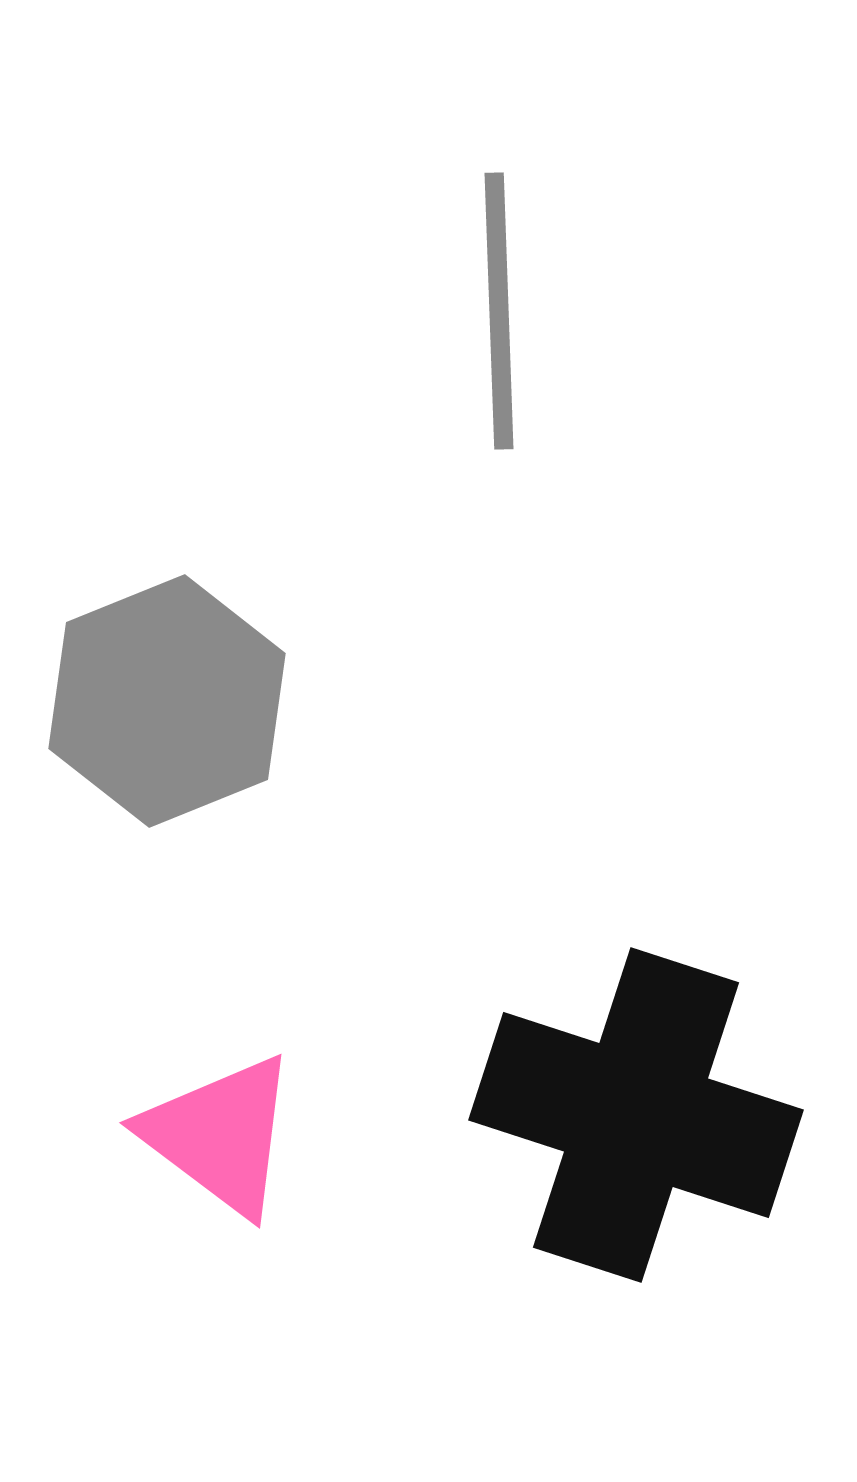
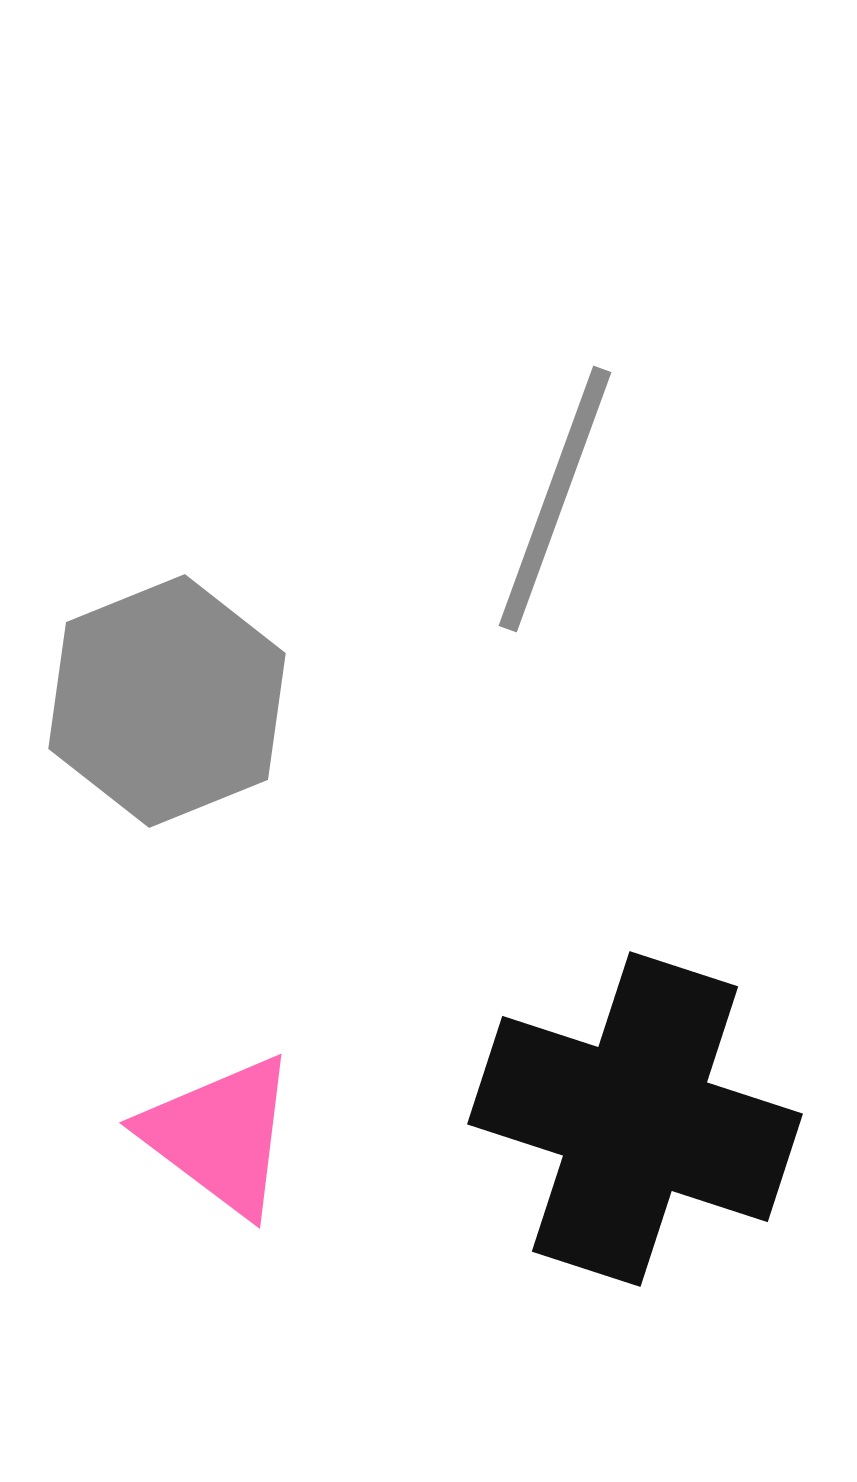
gray line: moved 56 px right, 188 px down; rotated 22 degrees clockwise
black cross: moved 1 px left, 4 px down
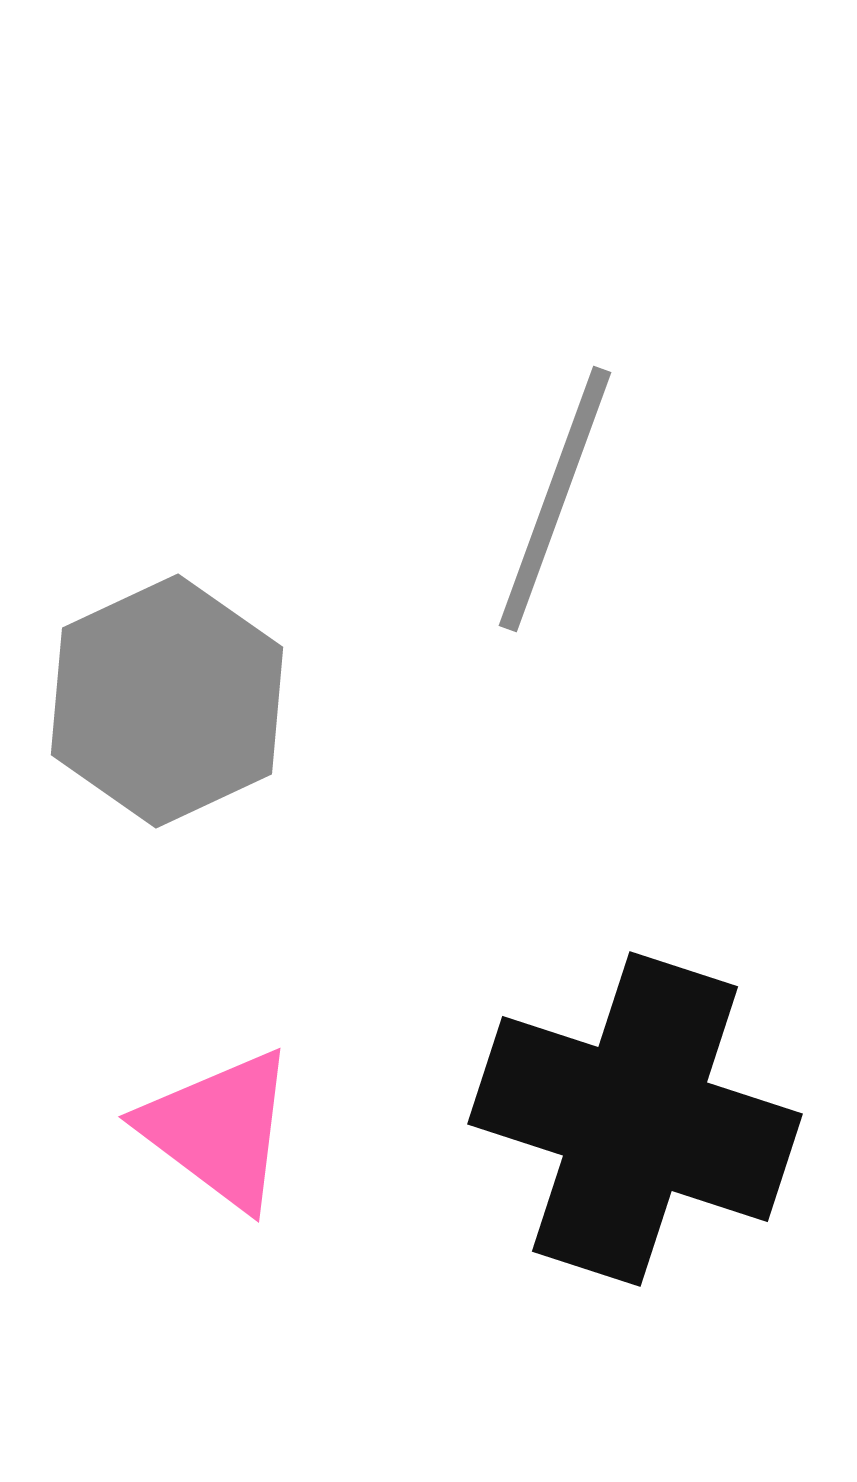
gray hexagon: rotated 3 degrees counterclockwise
pink triangle: moved 1 px left, 6 px up
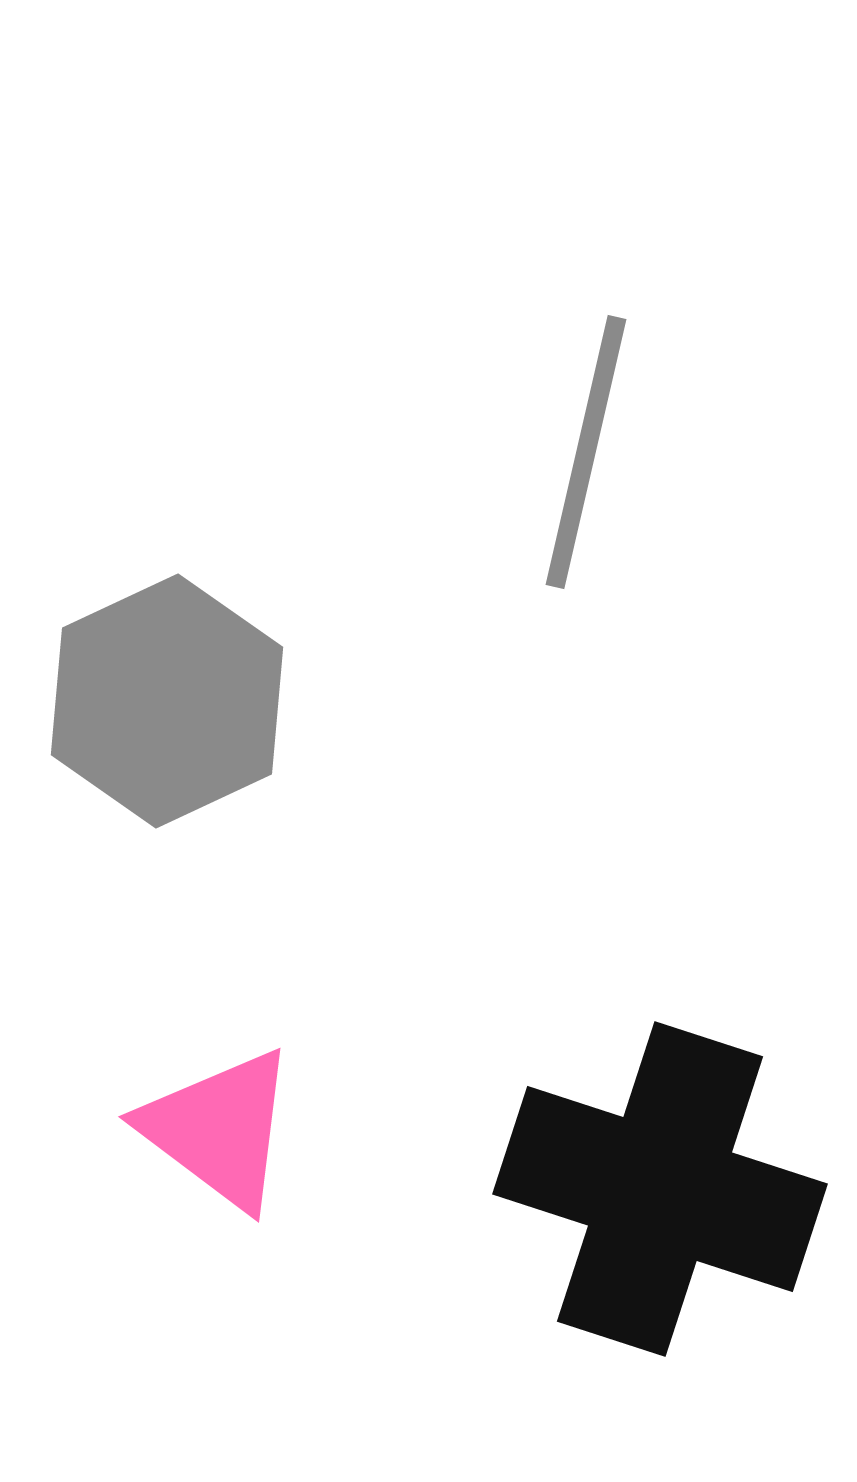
gray line: moved 31 px right, 47 px up; rotated 7 degrees counterclockwise
black cross: moved 25 px right, 70 px down
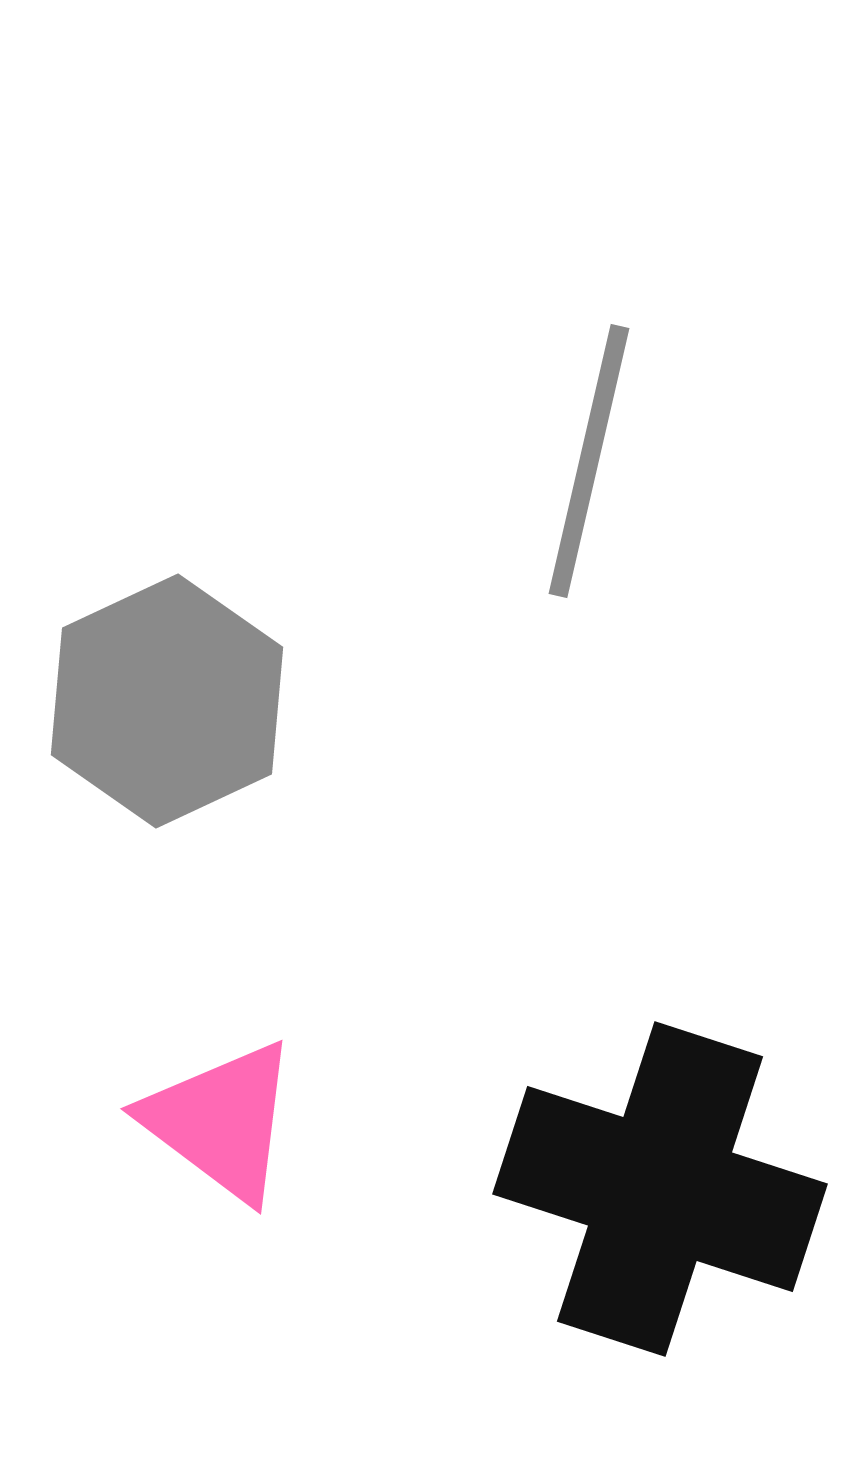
gray line: moved 3 px right, 9 px down
pink triangle: moved 2 px right, 8 px up
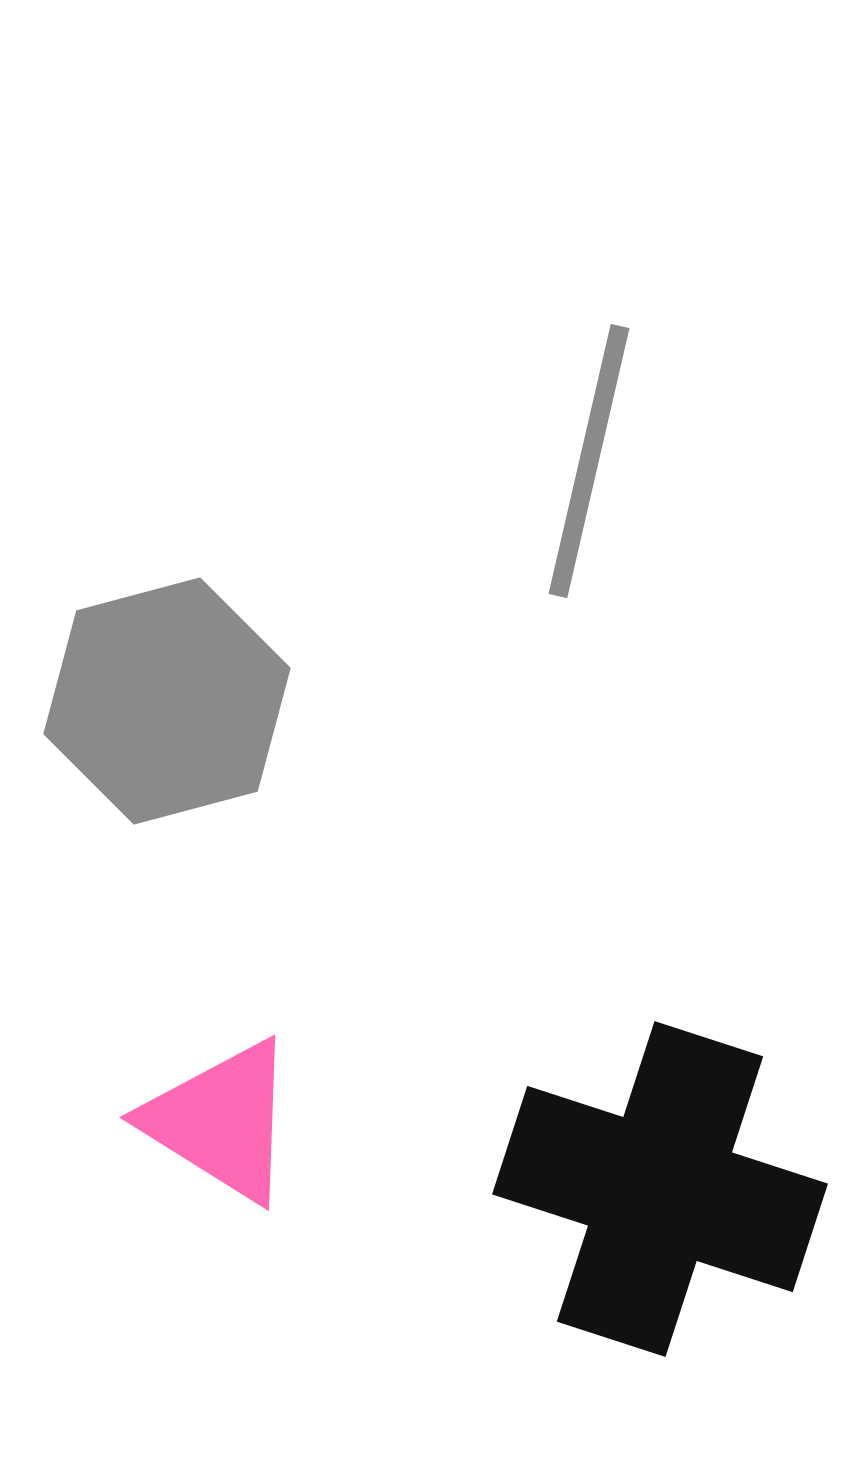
gray hexagon: rotated 10 degrees clockwise
pink triangle: rotated 5 degrees counterclockwise
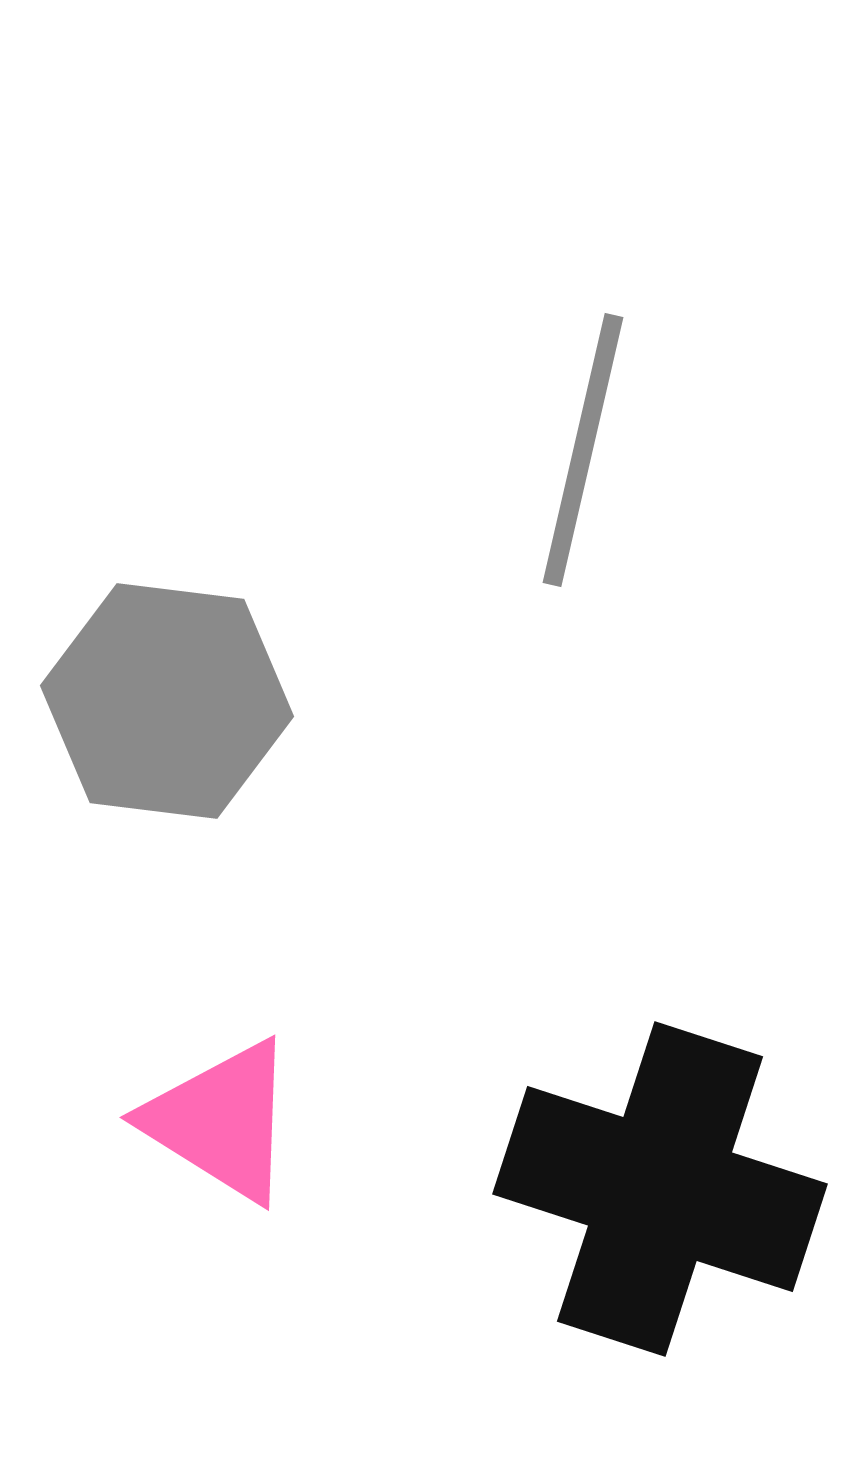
gray line: moved 6 px left, 11 px up
gray hexagon: rotated 22 degrees clockwise
